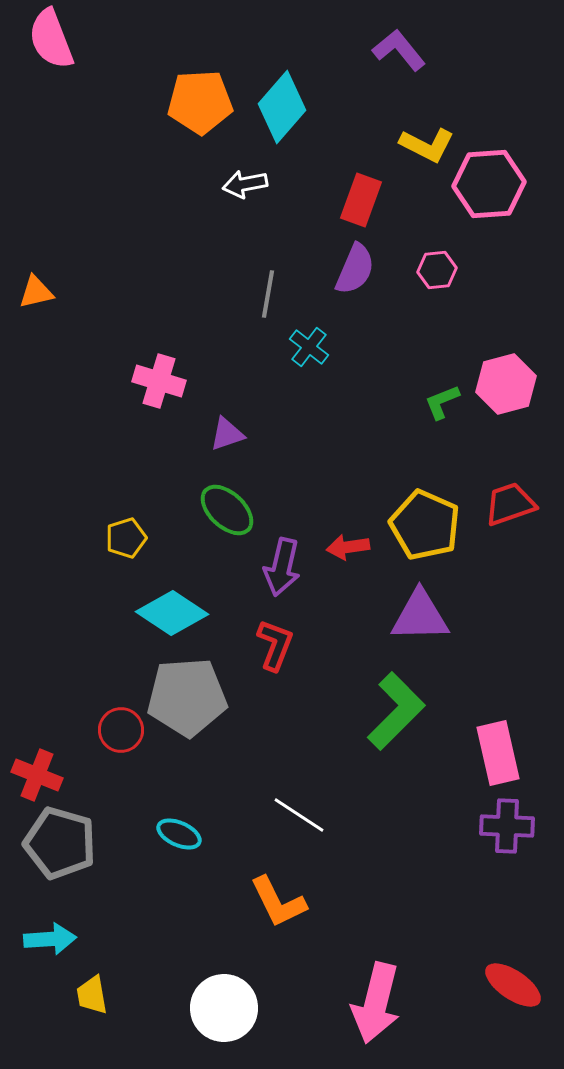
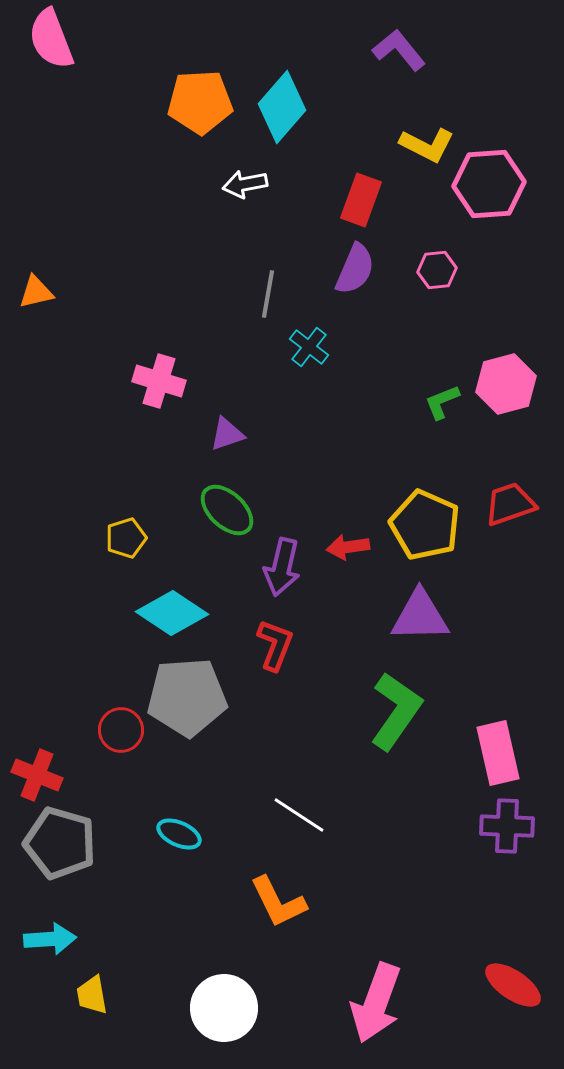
green L-shape at (396, 711): rotated 10 degrees counterclockwise
pink arrow at (376, 1003): rotated 6 degrees clockwise
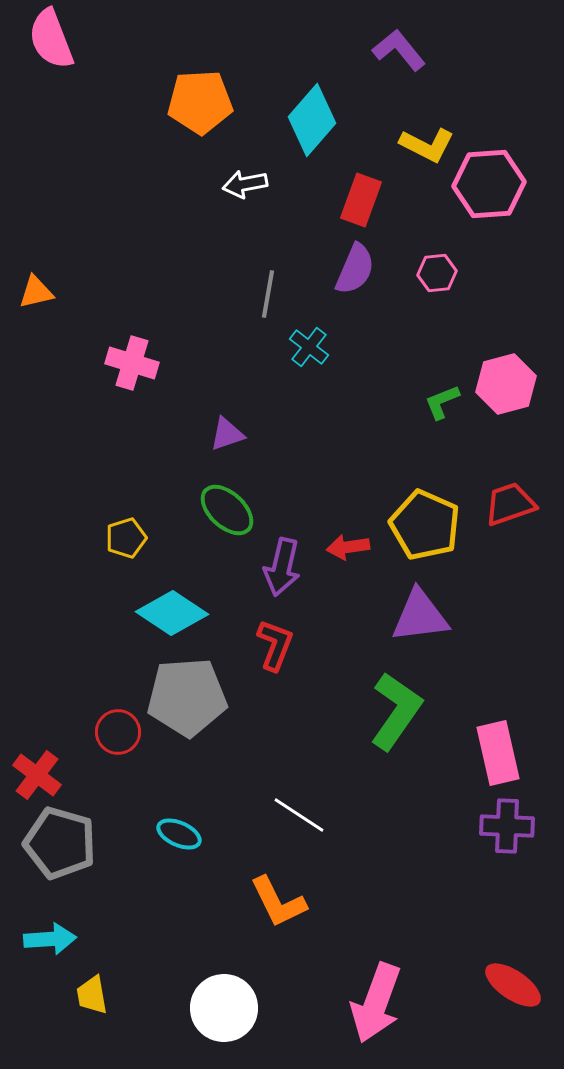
cyan diamond at (282, 107): moved 30 px right, 13 px down
pink hexagon at (437, 270): moved 3 px down
pink cross at (159, 381): moved 27 px left, 18 px up
purple triangle at (420, 616): rotated 6 degrees counterclockwise
red circle at (121, 730): moved 3 px left, 2 px down
red cross at (37, 775): rotated 15 degrees clockwise
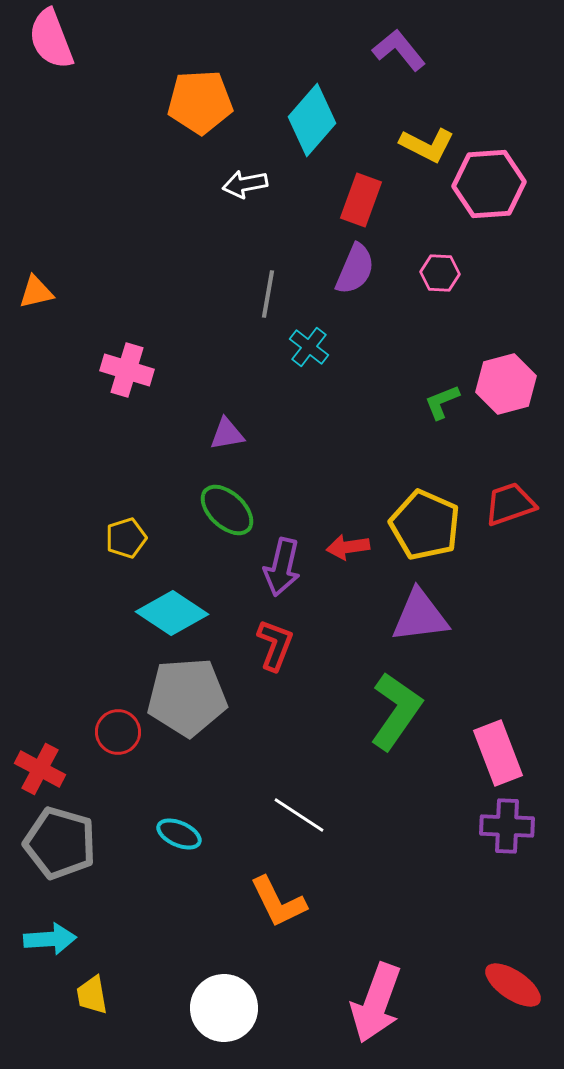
pink hexagon at (437, 273): moved 3 px right; rotated 9 degrees clockwise
pink cross at (132, 363): moved 5 px left, 7 px down
purple triangle at (227, 434): rotated 9 degrees clockwise
pink rectangle at (498, 753): rotated 8 degrees counterclockwise
red cross at (37, 775): moved 3 px right, 6 px up; rotated 9 degrees counterclockwise
